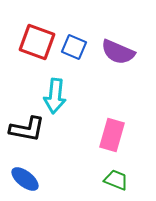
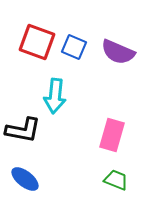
black L-shape: moved 4 px left, 1 px down
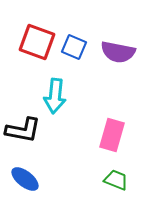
purple semicircle: rotated 12 degrees counterclockwise
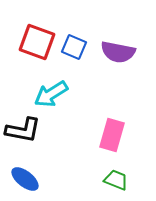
cyan arrow: moved 4 px left, 2 px up; rotated 52 degrees clockwise
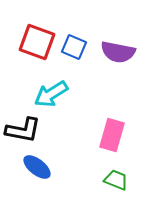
blue ellipse: moved 12 px right, 12 px up
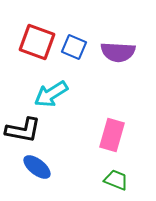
purple semicircle: rotated 8 degrees counterclockwise
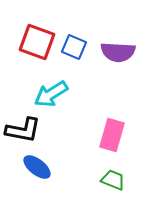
green trapezoid: moved 3 px left
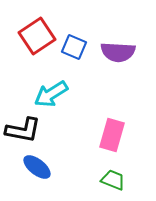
red square: moved 6 px up; rotated 36 degrees clockwise
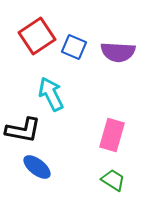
cyan arrow: rotated 96 degrees clockwise
green trapezoid: rotated 10 degrees clockwise
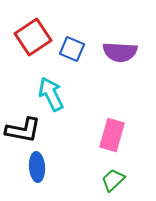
red square: moved 4 px left, 1 px down
blue square: moved 2 px left, 2 px down
purple semicircle: moved 2 px right
blue ellipse: rotated 48 degrees clockwise
green trapezoid: rotated 75 degrees counterclockwise
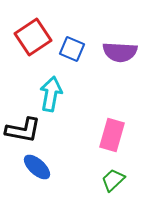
cyan arrow: rotated 36 degrees clockwise
blue ellipse: rotated 44 degrees counterclockwise
